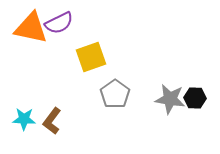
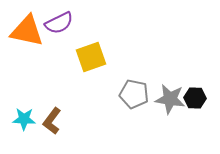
orange triangle: moved 4 px left, 3 px down
gray pentagon: moved 19 px right; rotated 24 degrees counterclockwise
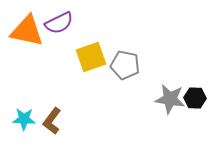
gray pentagon: moved 9 px left, 29 px up
